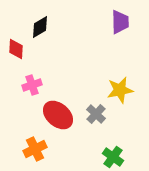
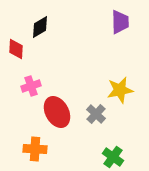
pink cross: moved 1 px left, 1 px down
red ellipse: moved 1 px left, 3 px up; rotated 20 degrees clockwise
orange cross: rotated 30 degrees clockwise
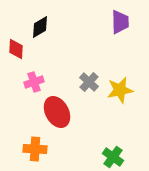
pink cross: moved 3 px right, 4 px up
gray cross: moved 7 px left, 32 px up
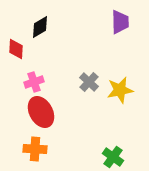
red ellipse: moved 16 px left
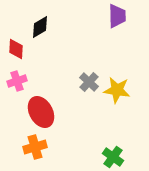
purple trapezoid: moved 3 px left, 6 px up
pink cross: moved 17 px left, 1 px up
yellow star: moved 3 px left; rotated 20 degrees clockwise
orange cross: moved 2 px up; rotated 20 degrees counterclockwise
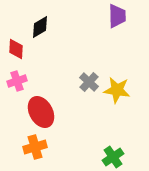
green cross: rotated 20 degrees clockwise
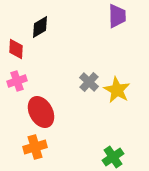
yellow star: rotated 20 degrees clockwise
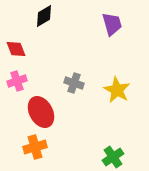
purple trapezoid: moved 5 px left, 8 px down; rotated 15 degrees counterclockwise
black diamond: moved 4 px right, 11 px up
red diamond: rotated 25 degrees counterclockwise
gray cross: moved 15 px left, 1 px down; rotated 24 degrees counterclockwise
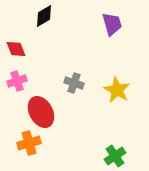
orange cross: moved 6 px left, 4 px up
green cross: moved 2 px right, 1 px up
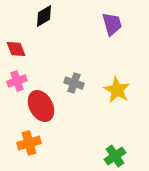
red ellipse: moved 6 px up
